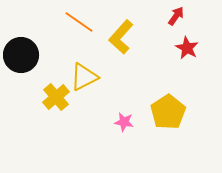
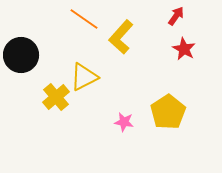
orange line: moved 5 px right, 3 px up
red star: moved 3 px left, 1 px down
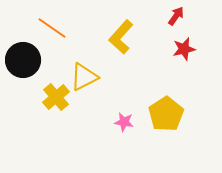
orange line: moved 32 px left, 9 px down
red star: rotated 30 degrees clockwise
black circle: moved 2 px right, 5 px down
yellow pentagon: moved 2 px left, 2 px down
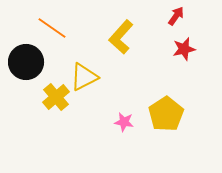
black circle: moved 3 px right, 2 px down
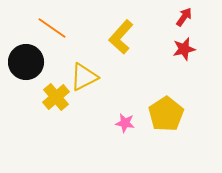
red arrow: moved 8 px right, 1 px down
pink star: moved 1 px right, 1 px down
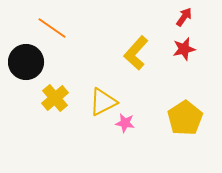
yellow L-shape: moved 15 px right, 16 px down
yellow triangle: moved 19 px right, 25 px down
yellow cross: moved 1 px left, 1 px down
yellow pentagon: moved 19 px right, 4 px down
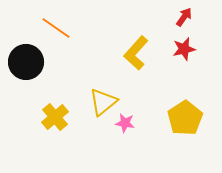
orange line: moved 4 px right
yellow cross: moved 19 px down
yellow triangle: rotated 12 degrees counterclockwise
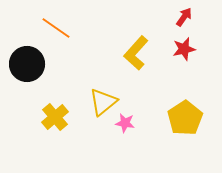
black circle: moved 1 px right, 2 px down
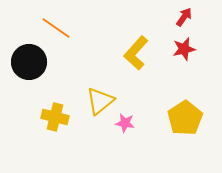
black circle: moved 2 px right, 2 px up
yellow triangle: moved 3 px left, 1 px up
yellow cross: rotated 36 degrees counterclockwise
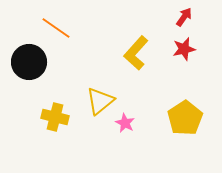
pink star: rotated 18 degrees clockwise
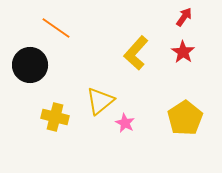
red star: moved 1 px left, 3 px down; rotated 25 degrees counterclockwise
black circle: moved 1 px right, 3 px down
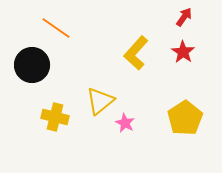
black circle: moved 2 px right
